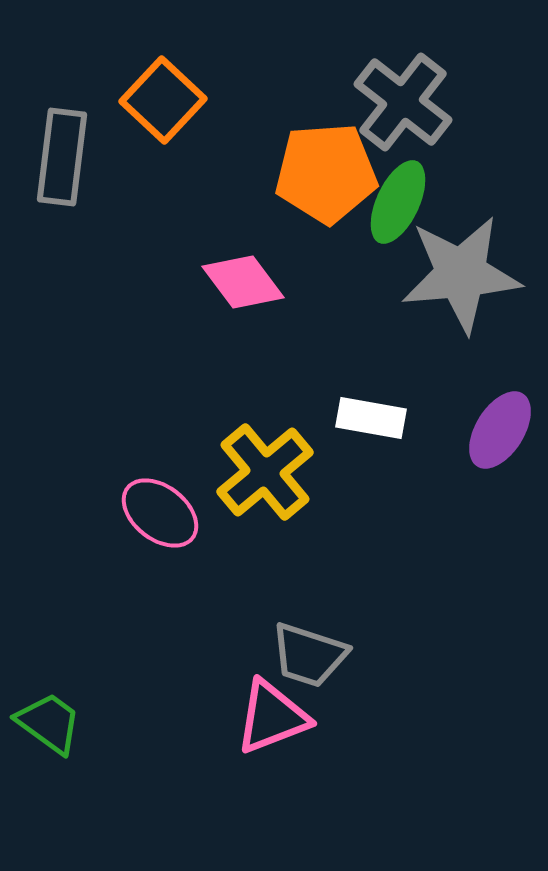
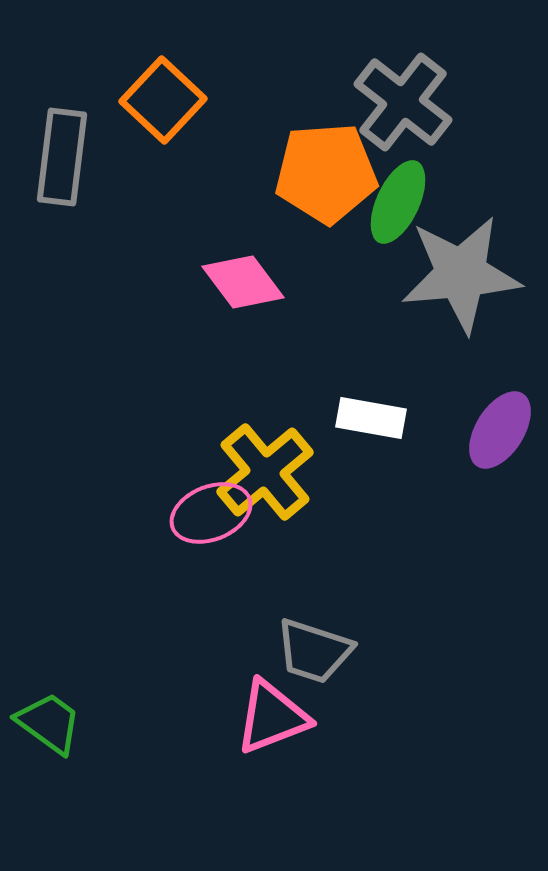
pink ellipse: moved 51 px right; rotated 60 degrees counterclockwise
gray trapezoid: moved 5 px right, 4 px up
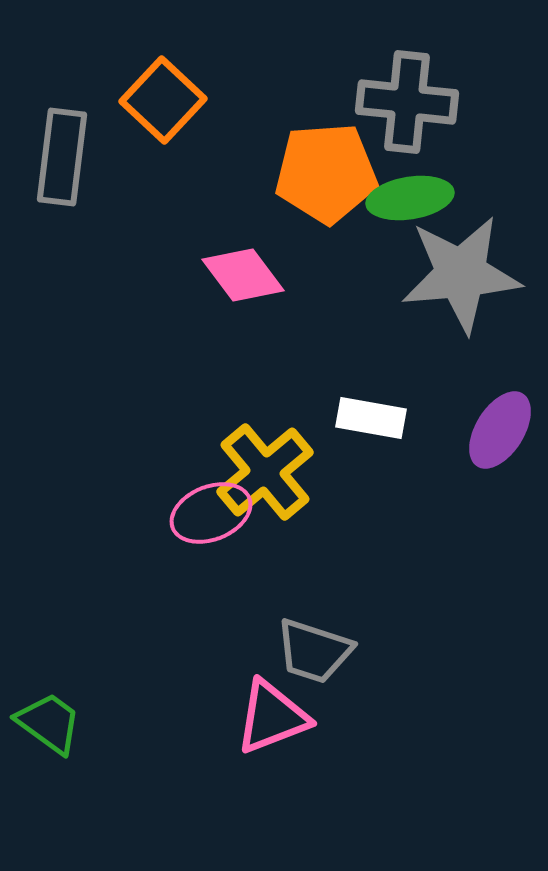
gray cross: moved 4 px right; rotated 32 degrees counterclockwise
green ellipse: moved 12 px right, 4 px up; rotated 56 degrees clockwise
pink diamond: moved 7 px up
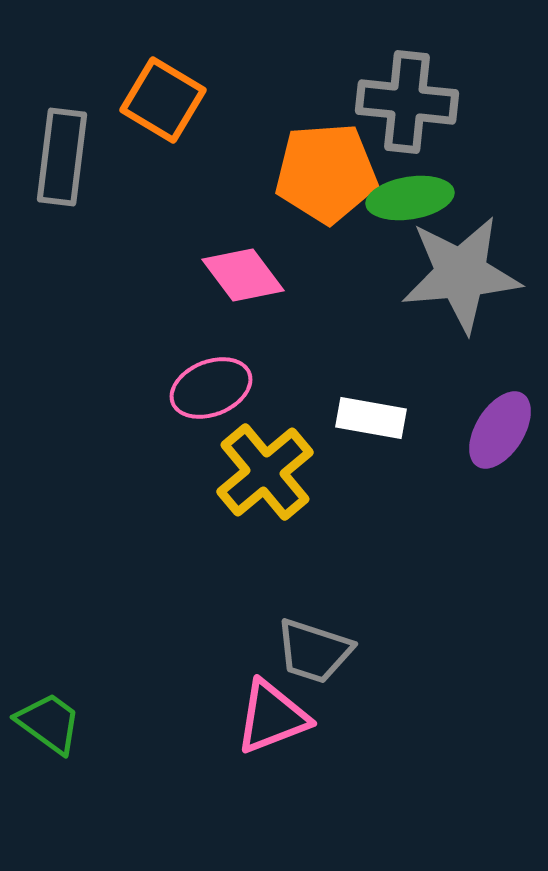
orange square: rotated 12 degrees counterclockwise
pink ellipse: moved 125 px up
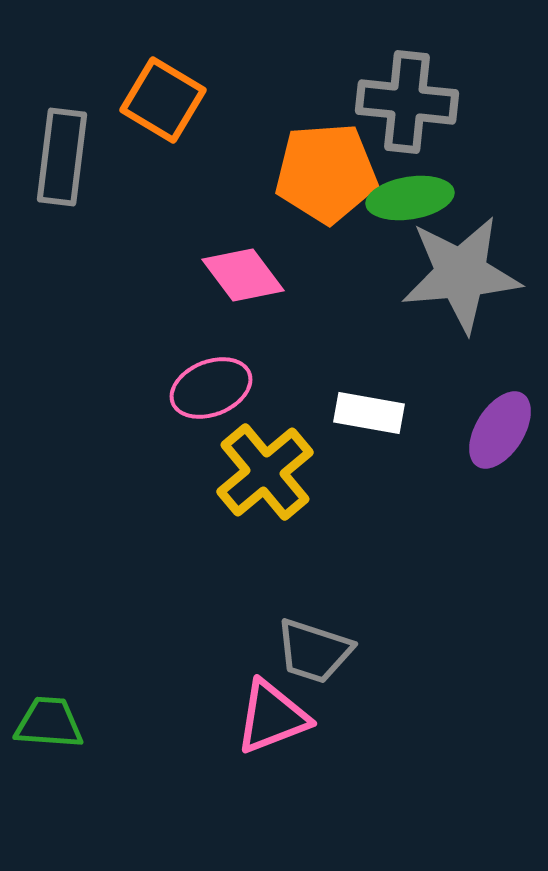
white rectangle: moved 2 px left, 5 px up
green trapezoid: rotated 32 degrees counterclockwise
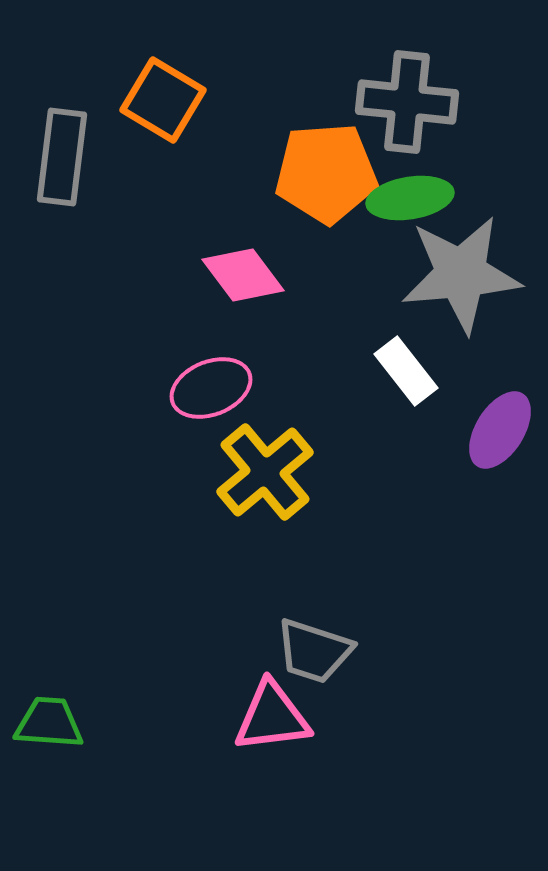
white rectangle: moved 37 px right, 42 px up; rotated 42 degrees clockwise
pink triangle: rotated 14 degrees clockwise
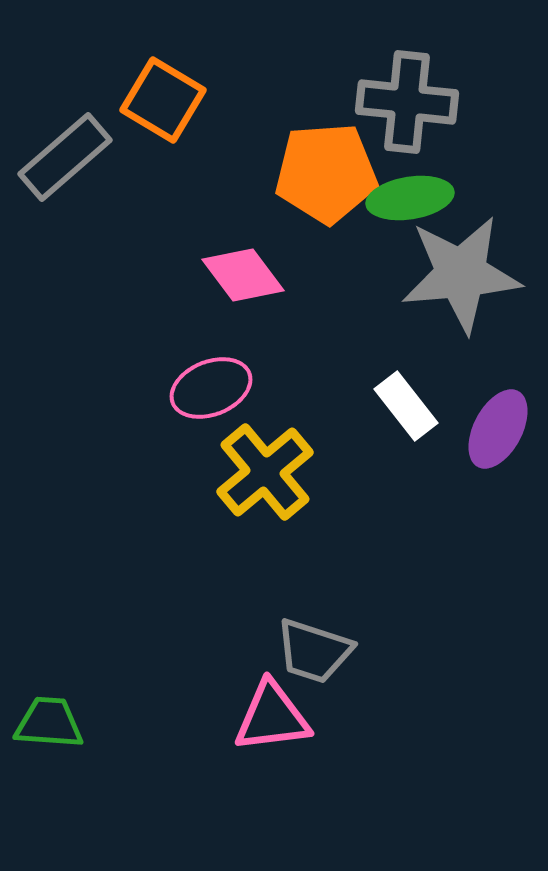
gray rectangle: moved 3 px right; rotated 42 degrees clockwise
white rectangle: moved 35 px down
purple ellipse: moved 2 px left, 1 px up; rotated 4 degrees counterclockwise
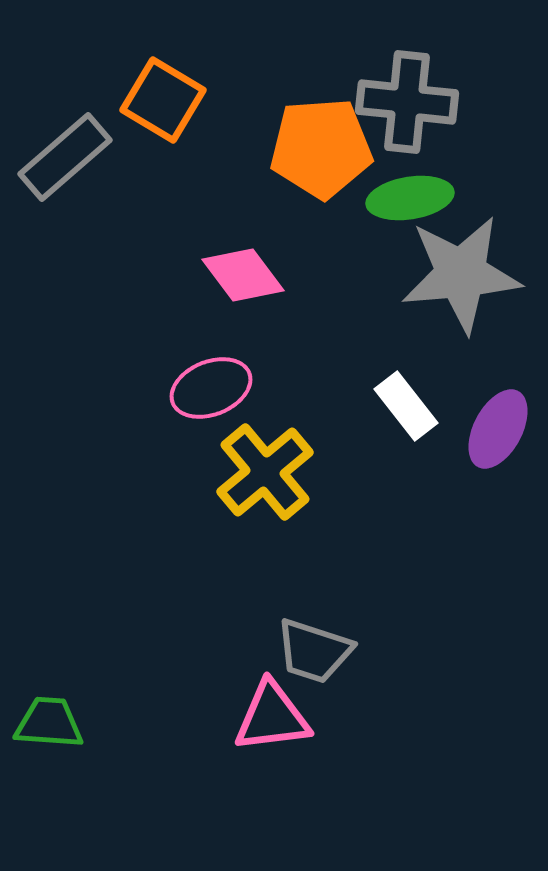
orange pentagon: moved 5 px left, 25 px up
